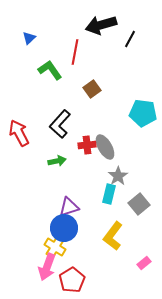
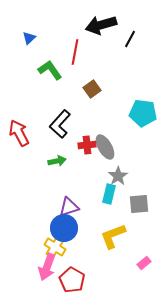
gray square: rotated 35 degrees clockwise
yellow L-shape: rotated 32 degrees clockwise
red pentagon: rotated 10 degrees counterclockwise
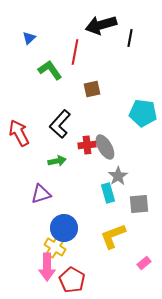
black line: moved 1 px up; rotated 18 degrees counterclockwise
brown square: rotated 24 degrees clockwise
cyan rectangle: moved 1 px left, 1 px up; rotated 30 degrees counterclockwise
purple triangle: moved 28 px left, 13 px up
pink arrow: rotated 20 degrees counterclockwise
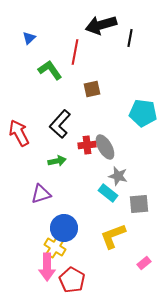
gray star: rotated 24 degrees counterclockwise
cyan rectangle: rotated 36 degrees counterclockwise
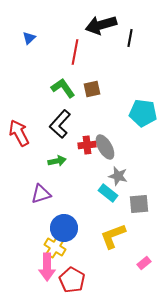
green L-shape: moved 13 px right, 18 px down
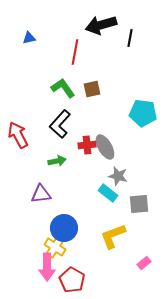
blue triangle: rotated 32 degrees clockwise
red arrow: moved 1 px left, 2 px down
purple triangle: rotated 10 degrees clockwise
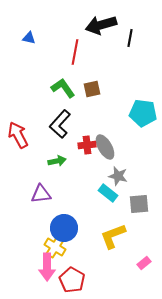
blue triangle: rotated 24 degrees clockwise
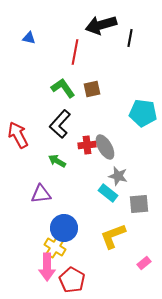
green arrow: rotated 138 degrees counterclockwise
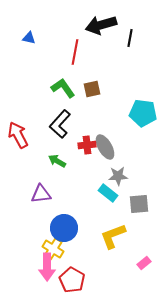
gray star: rotated 18 degrees counterclockwise
yellow cross: moved 2 px left, 2 px down
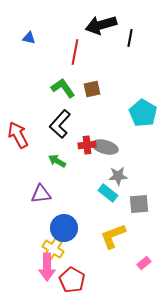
cyan pentagon: rotated 24 degrees clockwise
gray ellipse: rotated 45 degrees counterclockwise
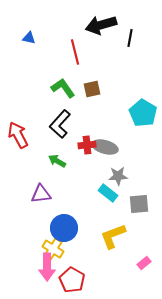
red line: rotated 25 degrees counterclockwise
